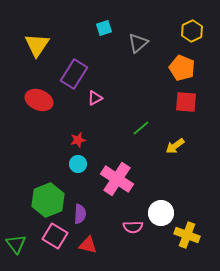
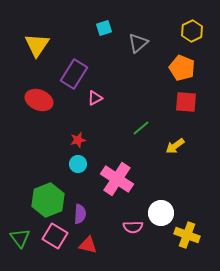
green triangle: moved 4 px right, 6 px up
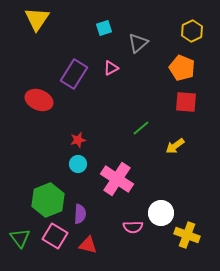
yellow triangle: moved 26 px up
pink triangle: moved 16 px right, 30 px up
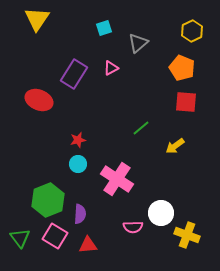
red triangle: rotated 18 degrees counterclockwise
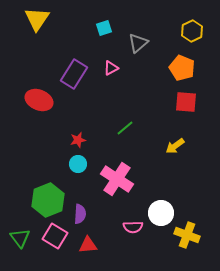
green line: moved 16 px left
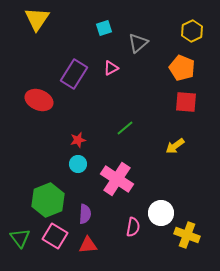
purple semicircle: moved 5 px right
pink semicircle: rotated 78 degrees counterclockwise
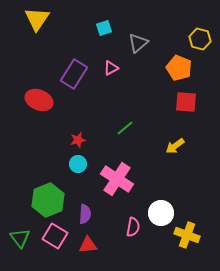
yellow hexagon: moved 8 px right, 8 px down; rotated 20 degrees counterclockwise
orange pentagon: moved 3 px left
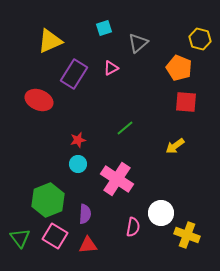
yellow triangle: moved 13 px right, 22 px down; rotated 32 degrees clockwise
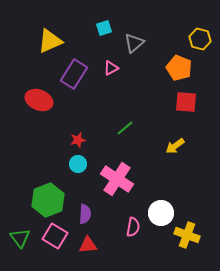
gray triangle: moved 4 px left
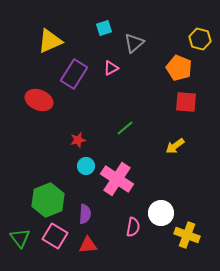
cyan circle: moved 8 px right, 2 px down
